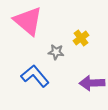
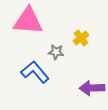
pink triangle: rotated 36 degrees counterclockwise
blue L-shape: moved 4 px up
purple arrow: moved 5 px down
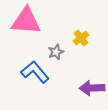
pink triangle: moved 2 px left
gray star: rotated 28 degrees counterclockwise
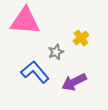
pink triangle: moved 1 px left
purple arrow: moved 18 px left, 6 px up; rotated 25 degrees counterclockwise
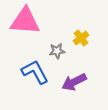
gray star: moved 1 px right, 1 px up; rotated 14 degrees clockwise
blue L-shape: rotated 12 degrees clockwise
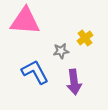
yellow cross: moved 4 px right
gray star: moved 4 px right
purple arrow: rotated 70 degrees counterclockwise
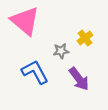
pink triangle: rotated 36 degrees clockwise
purple arrow: moved 5 px right, 3 px up; rotated 30 degrees counterclockwise
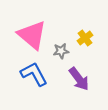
pink triangle: moved 7 px right, 14 px down
blue L-shape: moved 1 px left, 2 px down
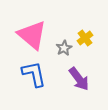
gray star: moved 3 px right, 3 px up; rotated 21 degrees counterclockwise
blue L-shape: rotated 16 degrees clockwise
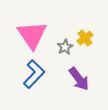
pink triangle: rotated 16 degrees clockwise
gray star: moved 1 px right, 1 px up
blue L-shape: rotated 56 degrees clockwise
